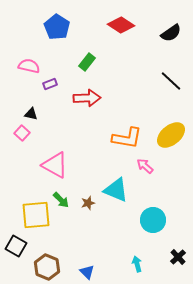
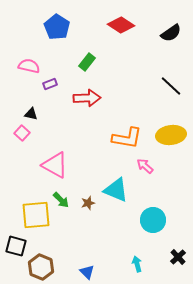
black line: moved 5 px down
yellow ellipse: rotated 32 degrees clockwise
black square: rotated 15 degrees counterclockwise
brown hexagon: moved 6 px left
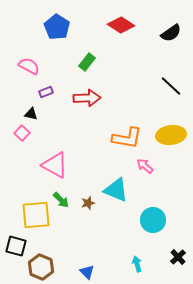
pink semicircle: rotated 15 degrees clockwise
purple rectangle: moved 4 px left, 8 px down
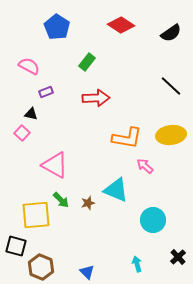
red arrow: moved 9 px right
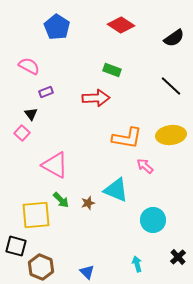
black semicircle: moved 3 px right, 5 px down
green rectangle: moved 25 px right, 8 px down; rotated 72 degrees clockwise
black triangle: rotated 40 degrees clockwise
